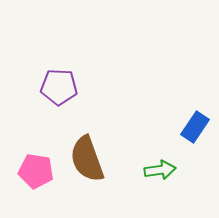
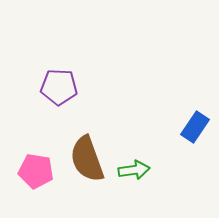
green arrow: moved 26 px left
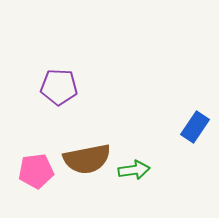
brown semicircle: rotated 81 degrees counterclockwise
pink pentagon: rotated 16 degrees counterclockwise
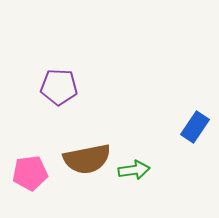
pink pentagon: moved 6 px left, 2 px down
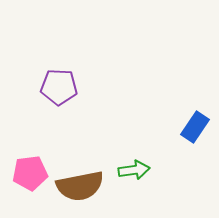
brown semicircle: moved 7 px left, 27 px down
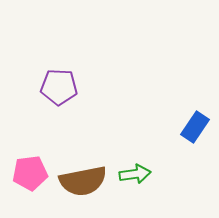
green arrow: moved 1 px right, 4 px down
brown semicircle: moved 3 px right, 5 px up
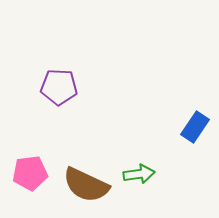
green arrow: moved 4 px right
brown semicircle: moved 3 px right, 4 px down; rotated 36 degrees clockwise
